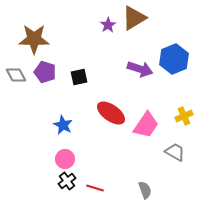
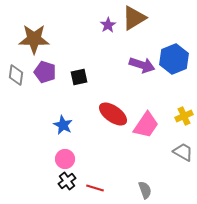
purple arrow: moved 2 px right, 4 px up
gray diamond: rotated 35 degrees clockwise
red ellipse: moved 2 px right, 1 px down
gray trapezoid: moved 8 px right
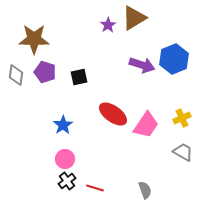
yellow cross: moved 2 px left, 2 px down
blue star: rotated 12 degrees clockwise
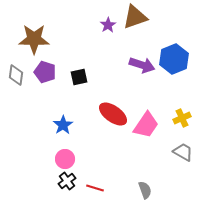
brown triangle: moved 1 px right, 1 px up; rotated 12 degrees clockwise
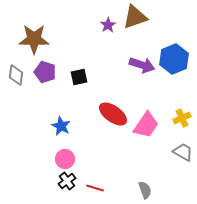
blue star: moved 2 px left, 1 px down; rotated 12 degrees counterclockwise
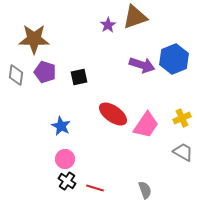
black cross: rotated 18 degrees counterclockwise
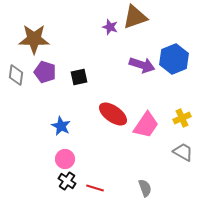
purple star: moved 2 px right, 2 px down; rotated 21 degrees counterclockwise
gray semicircle: moved 2 px up
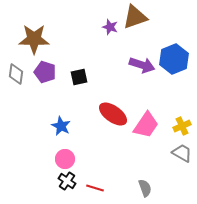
gray diamond: moved 1 px up
yellow cross: moved 8 px down
gray trapezoid: moved 1 px left, 1 px down
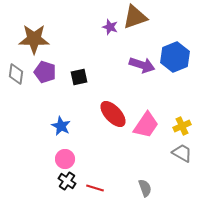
blue hexagon: moved 1 px right, 2 px up
red ellipse: rotated 12 degrees clockwise
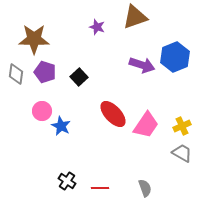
purple star: moved 13 px left
black square: rotated 30 degrees counterclockwise
pink circle: moved 23 px left, 48 px up
red line: moved 5 px right; rotated 18 degrees counterclockwise
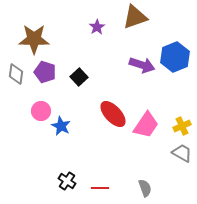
purple star: rotated 21 degrees clockwise
pink circle: moved 1 px left
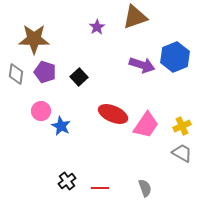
red ellipse: rotated 24 degrees counterclockwise
black cross: rotated 18 degrees clockwise
